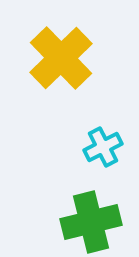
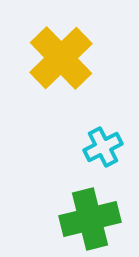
green cross: moved 1 px left, 3 px up
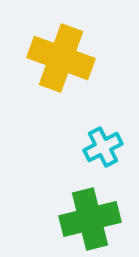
yellow cross: rotated 26 degrees counterclockwise
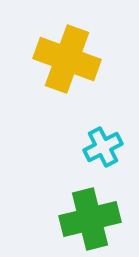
yellow cross: moved 6 px right, 1 px down
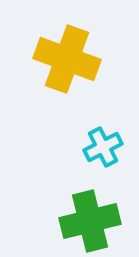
green cross: moved 2 px down
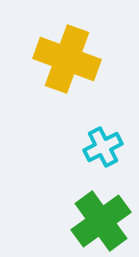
green cross: moved 11 px right; rotated 22 degrees counterclockwise
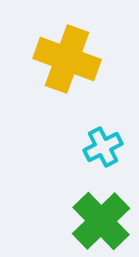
green cross: rotated 8 degrees counterclockwise
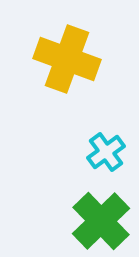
cyan cross: moved 3 px right, 5 px down; rotated 9 degrees counterclockwise
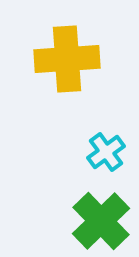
yellow cross: rotated 24 degrees counterclockwise
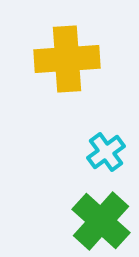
green cross: rotated 4 degrees counterclockwise
